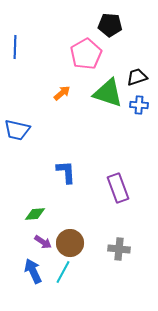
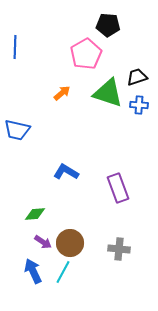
black pentagon: moved 2 px left
blue L-shape: rotated 55 degrees counterclockwise
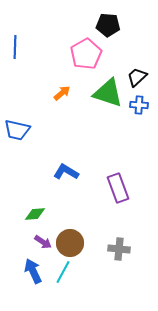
black trapezoid: rotated 25 degrees counterclockwise
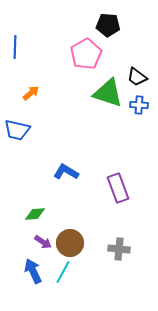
black trapezoid: rotated 100 degrees counterclockwise
orange arrow: moved 31 px left
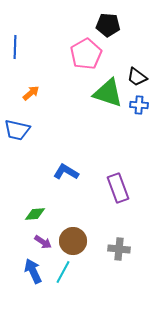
brown circle: moved 3 px right, 2 px up
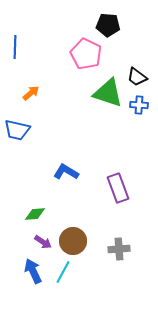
pink pentagon: rotated 16 degrees counterclockwise
gray cross: rotated 10 degrees counterclockwise
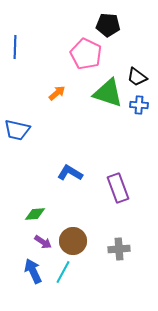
orange arrow: moved 26 px right
blue L-shape: moved 4 px right, 1 px down
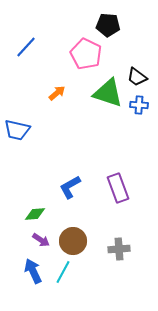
blue line: moved 11 px right; rotated 40 degrees clockwise
blue L-shape: moved 14 px down; rotated 60 degrees counterclockwise
purple arrow: moved 2 px left, 2 px up
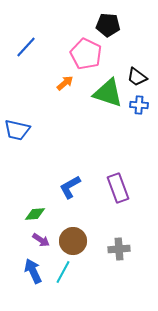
orange arrow: moved 8 px right, 10 px up
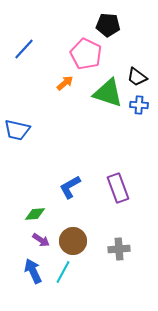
blue line: moved 2 px left, 2 px down
